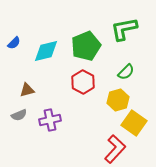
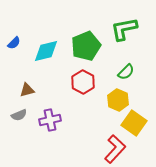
yellow hexagon: rotated 20 degrees counterclockwise
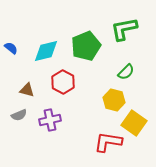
blue semicircle: moved 3 px left, 5 px down; rotated 96 degrees counterclockwise
red hexagon: moved 20 px left
brown triangle: rotated 28 degrees clockwise
yellow hexagon: moved 4 px left; rotated 10 degrees counterclockwise
red L-shape: moved 7 px left, 7 px up; rotated 124 degrees counterclockwise
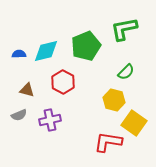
blue semicircle: moved 8 px right, 6 px down; rotated 40 degrees counterclockwise
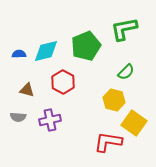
gray semicircle: moved 1 px left, 2 px down; rotated 28 degrees clockwise
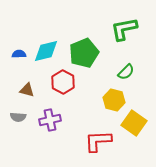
green pentagon: moved 2 px left, 7 px down
red L-shape: moved 10 px left, 1 px up; rotated 12 degrees counterclockwise
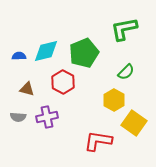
blue semicircle: moved 2 px down
brown triangle: moved 1 px up
yellow hexagon: rotated 15 degrees clockwise
purple cross: moved 3 px left, 3 px up
red L-shape: rotated 12 degrees clockwise
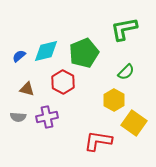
blue semicircle: rotated 40 degrees counterclockwise
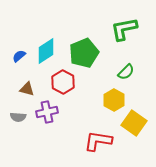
cyan diamond: rotated 20 degrees counterclockwise
purple cross: moved 5 px up
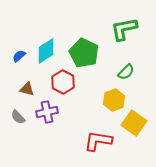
green pentagon: rotated 24 degrees counterclockwise
yellow hexagon: rotated 10 degrees clockwise
gray semicircle: rotated 42 degrees clockwise
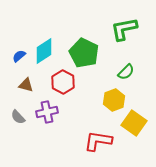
cyan diamond: moved 2 px left
brown triangle: moved 1 px left, 4 px up
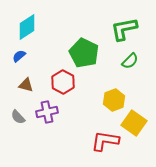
cyan diamond: moved 17 px left, 24 px up
green semicircle: moved 4 px right, 11 px up
red L-shape: moved 7 px right
